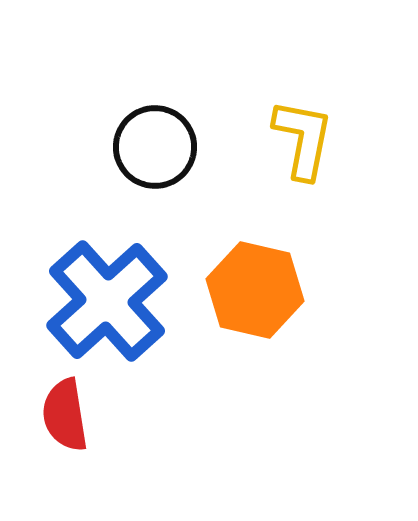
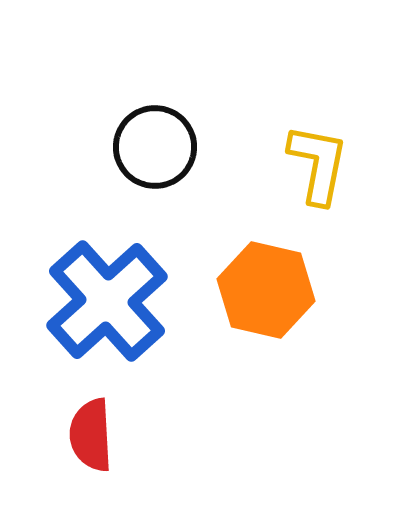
yellow L-shape: moved 15 px right, 25 px down
orange hexagon: moved 11 px right
red semicircle: moved 26 px right, 20 px down; rotated 6 degrees clockwise
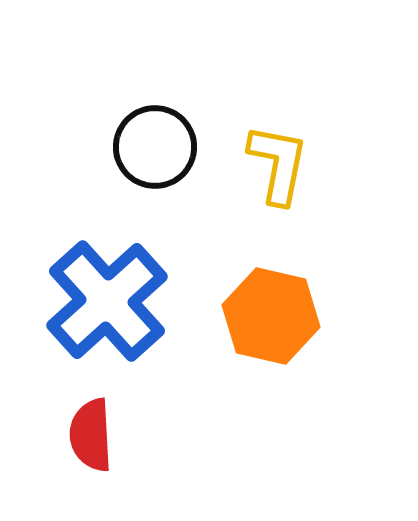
yellow L-shape: moved 40 px left
orange hexagon: moved 5 px right, 26 px down
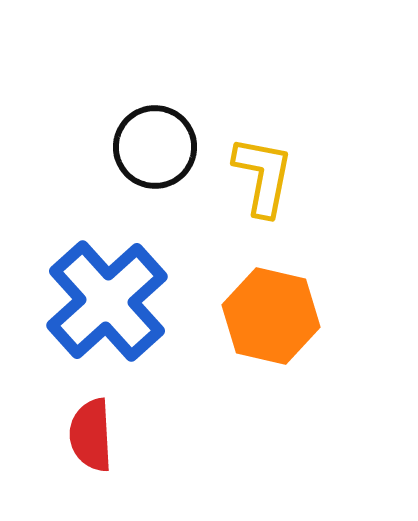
yellow L-shape: moved 15 px left, 12 px down
